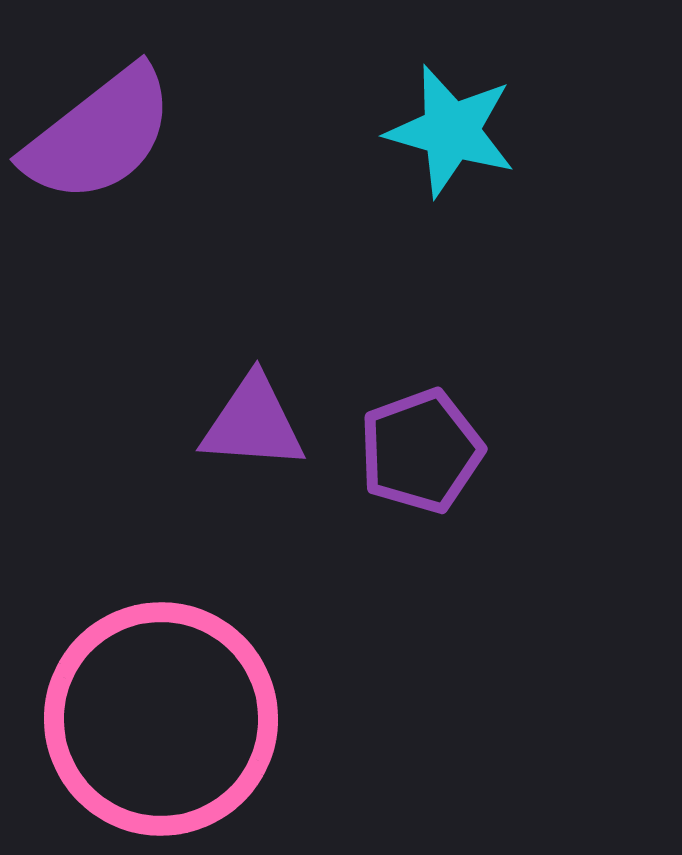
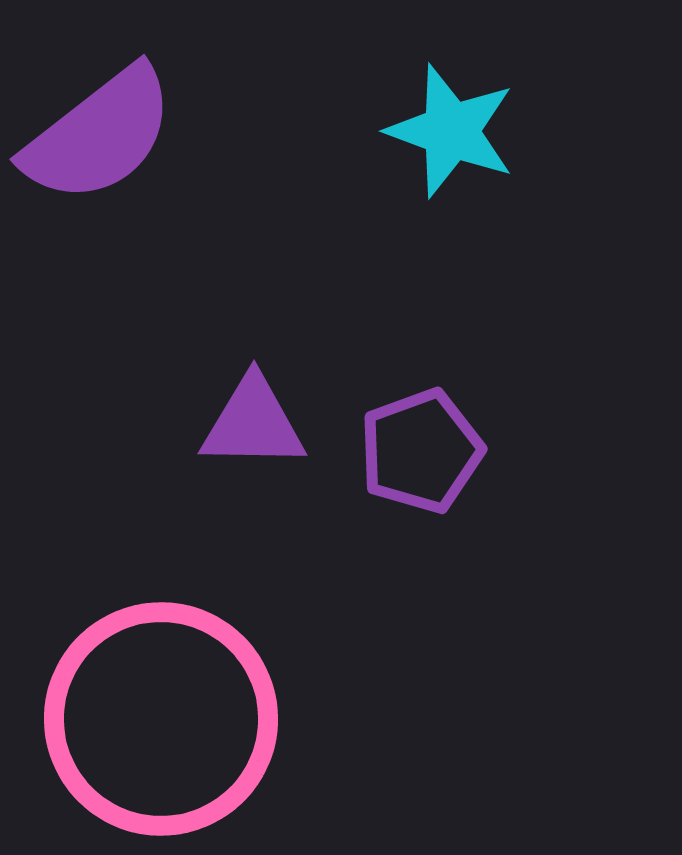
cyan star: rotated 4 degrees clockwise
purple triangle: rotated 3 degrees counterclockwise
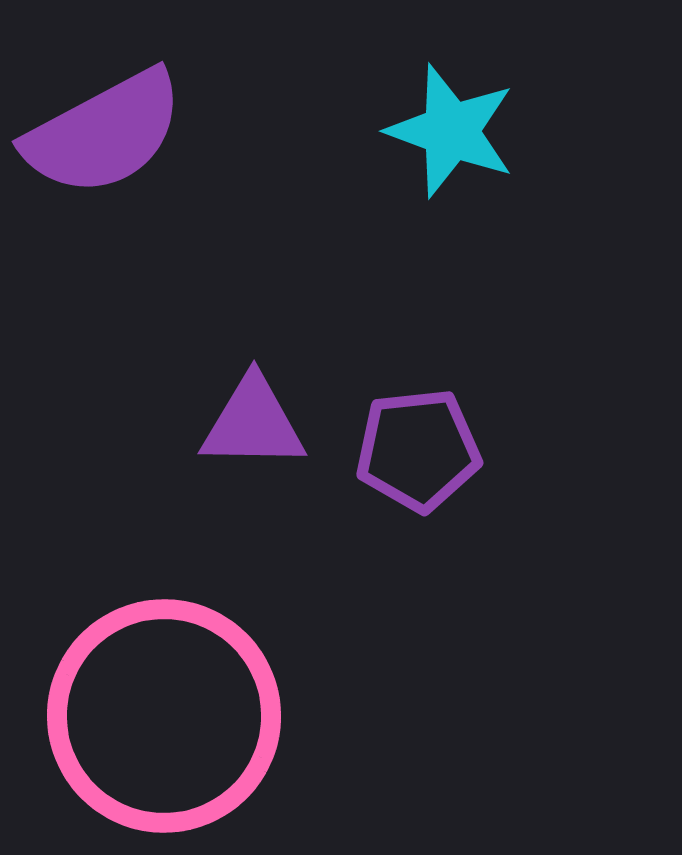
purple semicircle: moved 5 px right, 2 px up; rotated 10 degrees clockwise
purple pentagon: moved 3 px left, 1 px up; rotated 14 degrees clockwise
pink circle: moved 3 px right, 3 px up
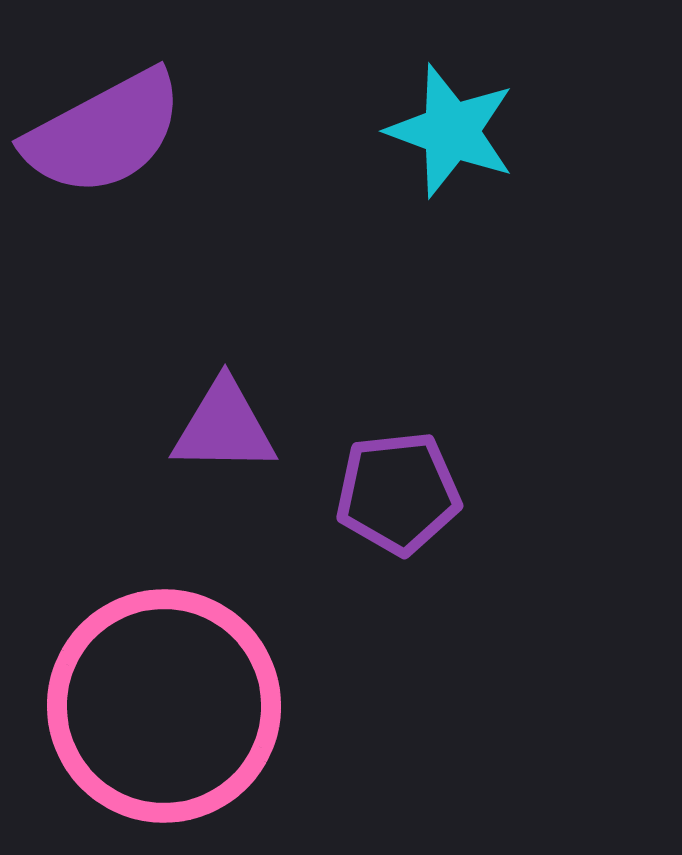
purple triangle: moved 29 px left, 4 px down
purple pentagon: moved 20 px left, 43 px down
pink circle: moved 10 px up
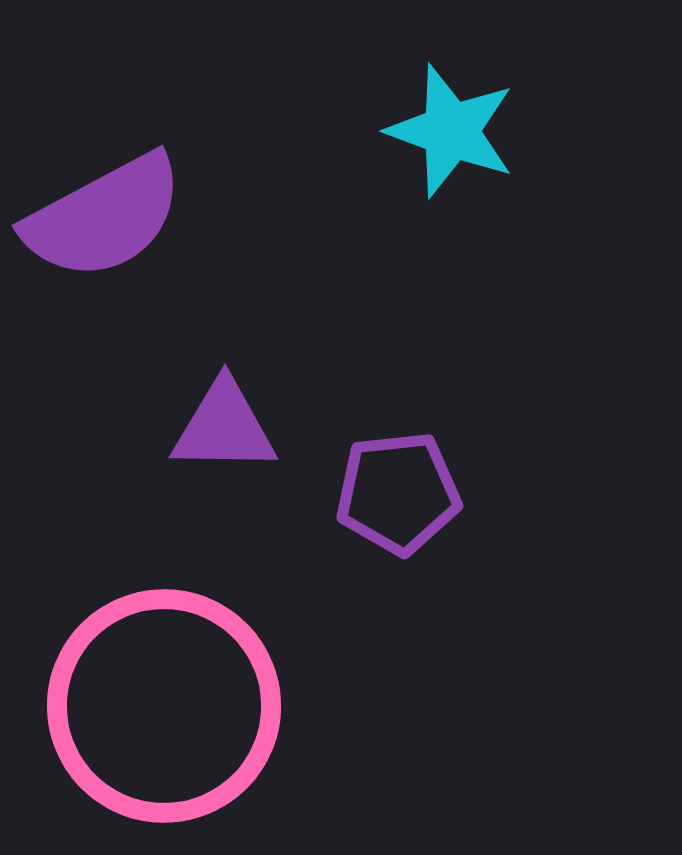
purple semicircle: moved 84 px down
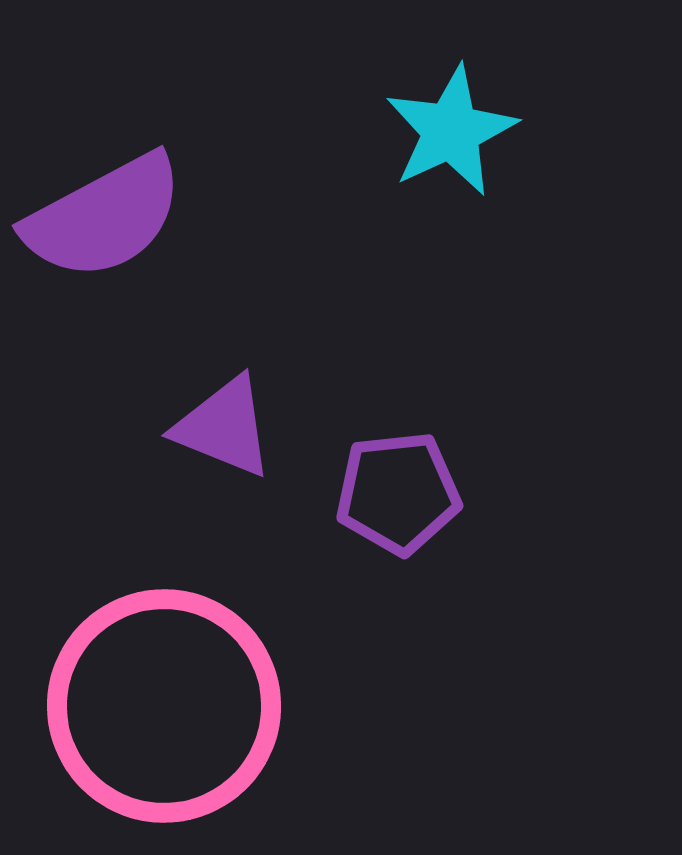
cyan star: rotated 27 degrees clockwise
purple triangle: rotated 21 degrees clockwise
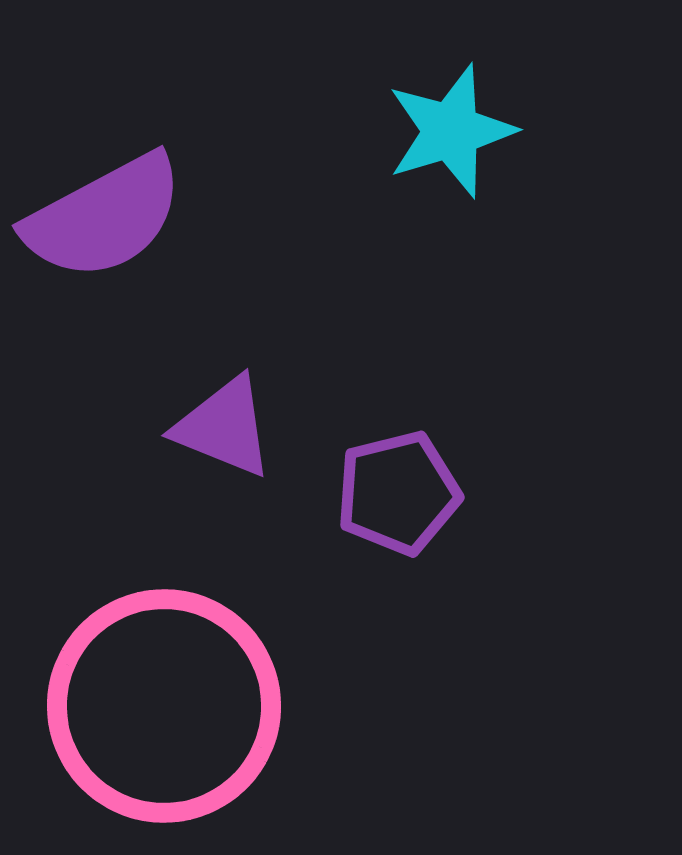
cyan star: rotated 8 degrees clockwise
purple pentagon: rotated 8 degrees counterclockwise
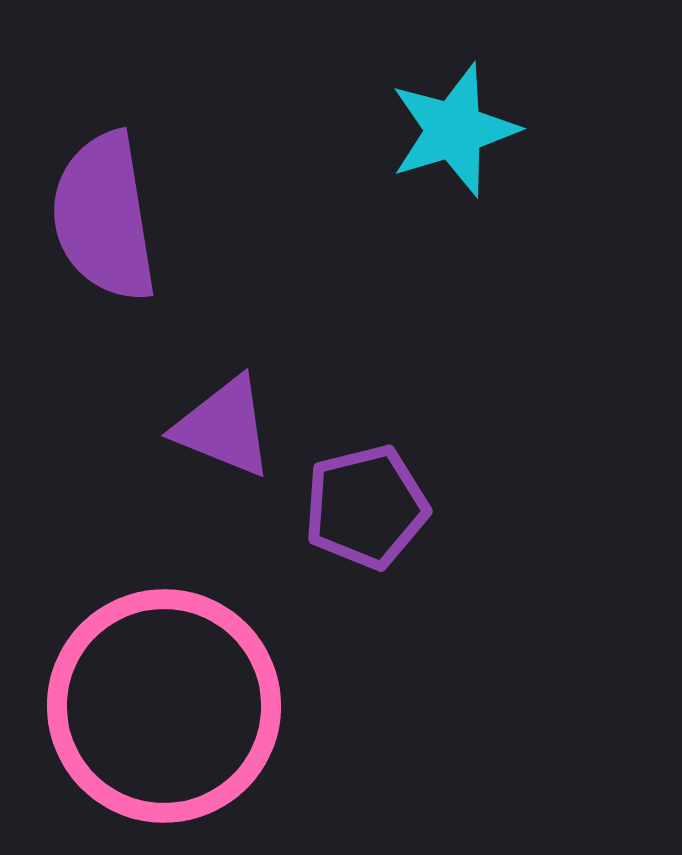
cyan star: moved 3 px right, 1 px up
purple semicircle: rotated 109 degrees clockwise
purple pentagon: moved 32 px left, 14 px down
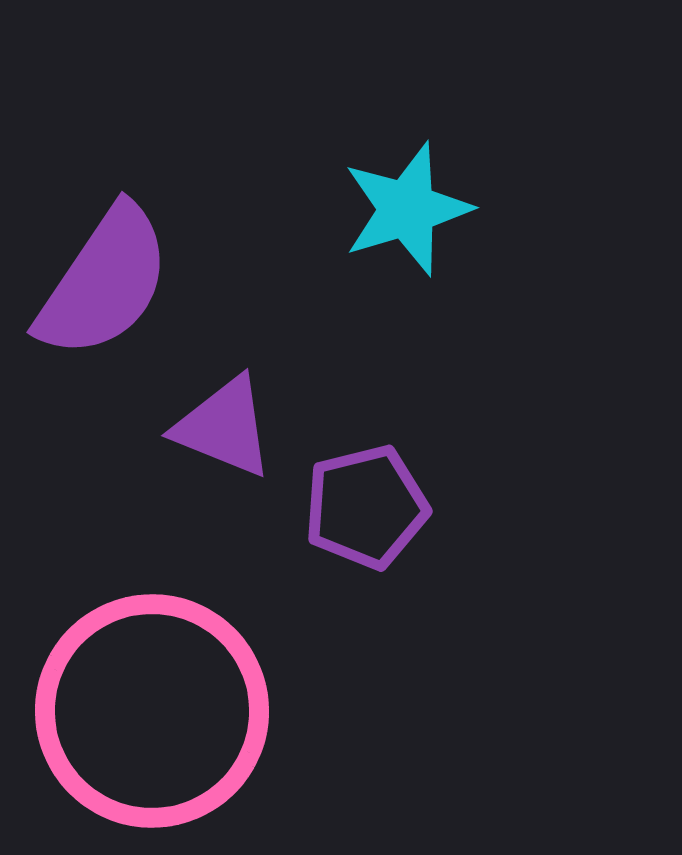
cyan star: moved 47 px left, 79 px down
purple semicircle: moved 65 px down; rotated 137 degrees counterclockwise
pink circle: moved 12 px left, 5 px down
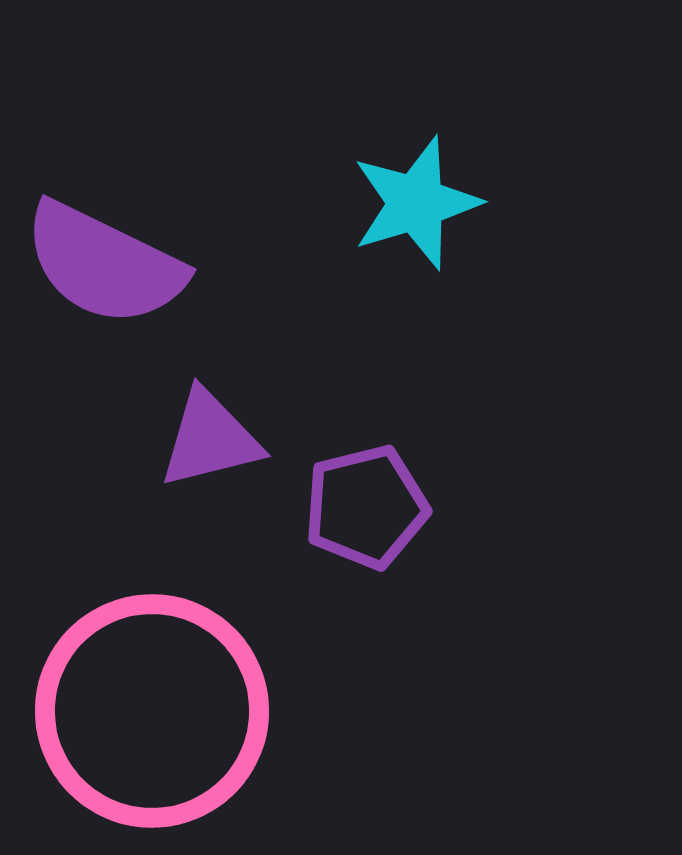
cyan star: moved 9 px right, 6 px up
purple semicircle: moved 18 px up; rotated 82 degrees clockwise
purple triangle: moved 14 px left, 12 px down; rotated 36 degrees counterclockwise
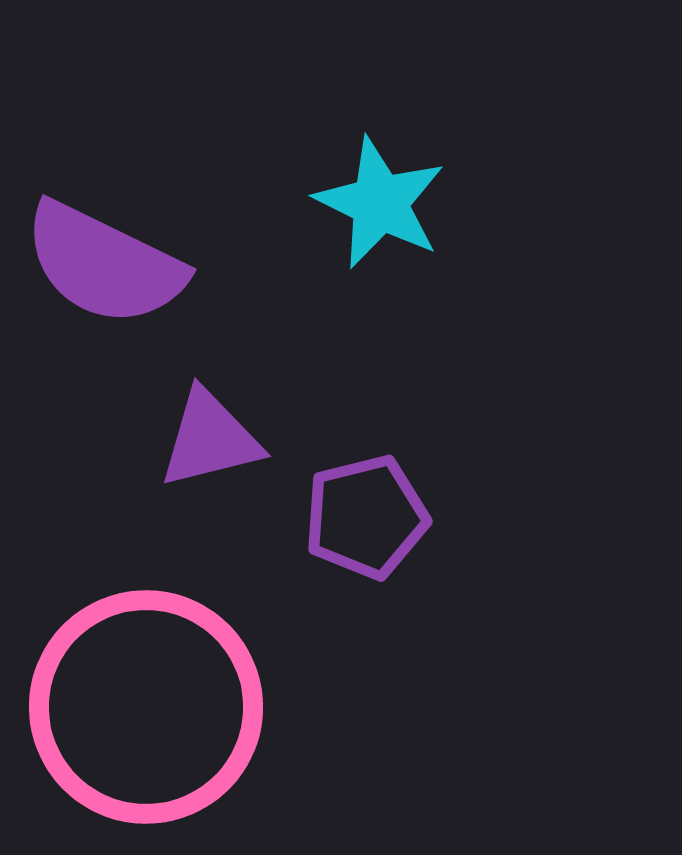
cyan star: moved 36 px left; rotated 29 degrees counterclockwise
purple pentagon: moved 10 px down
pink circle: moved 6 px left, 4 px up
